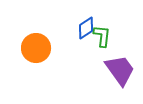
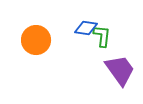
blue diamond: rotated 40 degrees clockwise
orange circle: moved 8 px up
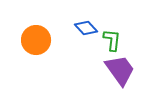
blue diamond: rotated 40 degrees clockwise
green L-shape: moved 10 px right, 4 px down
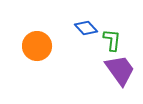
orange circle: moved 1 px right, 6 px down
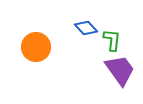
orange circle: moved 1 px left, 1 px down
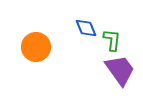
blue diamond: rotated 20 degrees clockwise
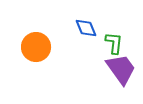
green L-shape: moved 2 px right, 3 px down
purple trapezoid: moved 1 px right, 1 px up
